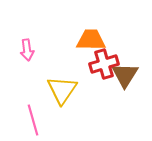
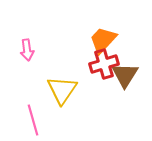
orange trapezoid: moved 12 px right; rotated 48 degrees counterclockwise
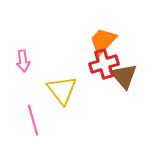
orange trapezoid: moved 1 px down
pink arrow: moved 4 px left, 11 px down
brown triangle: moved 1 px left, 1 px down; rotated 12 degrees counterclockwise
yellow triangle: rotated 12 degrees counterclockwise
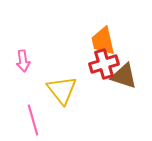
orange trapezoid: rotated 56 degrees counterclockwise
brown triangle: rotated 32 degrees counterclockwise
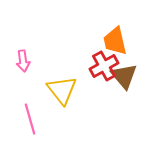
orange trapezoid: moved 12 px right
red cross: moved 2 px down; rotated 12 degrees counterclockwise
brown triangle: rotated 32 degrees clockwise
pink line: moved 3 px left, 1 px up
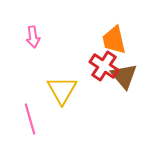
orange trapezoid: moved 1 px left, 1 px up
pink arrow: moved 10 px right, 24 px up
red cross: rotated 28 degrees counterclockwise
yellow triangle: rotated 8 degrees clockwise
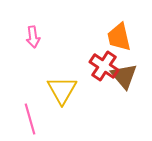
orange trapezoid: moved 5 px right, 3 px up
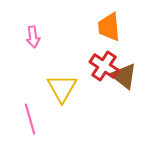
orange trapezoid: moved 10 px left, 10 px up; rotated 8 degrees clockwise
brown triangle: rotated 12 degrees counterclockwise
yellow triangle: moved 2 px up
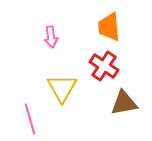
pink arrow: moved 18 px right
brown triangle: moved 27 px down; rotated 48 degrees counterclockwise
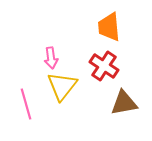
pink arrow: moved 21 px down
yellow triangle: moved 2 px up; rotated 8 degrees clockwise
pink line: moved 4 px left, 15 px up
